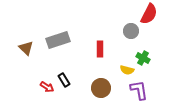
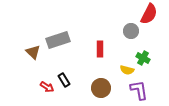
brown triangle: moved 7 px right, 4 px down
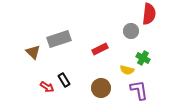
red semicircle: rotated 20 degrees counterclockwise
gray rectangle: moved 1 px right, 1 px up
red rectangle: rotated 63 degrees clockwise
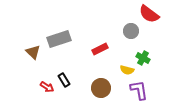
red semicircle: rotated 120 degrees clockwise
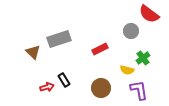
green cross: rotated 24 degrees clockwise
red arrow: rotated 48 degrees counterclockwise
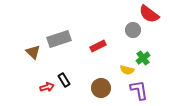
gray circle: moved 2 px right, 1 px up
red rectangle: moved 2 px left, 3 px up
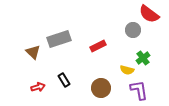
red arrow: moved 9 px left
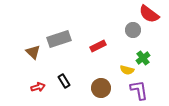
black rectangle: moved 1 px down
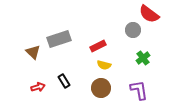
yellow semicircle: moved 23 px left, 5 px up
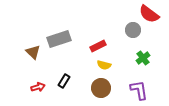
black rectangle: rotated 64 degrees clockwise
